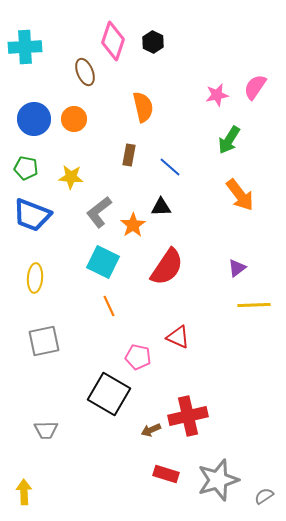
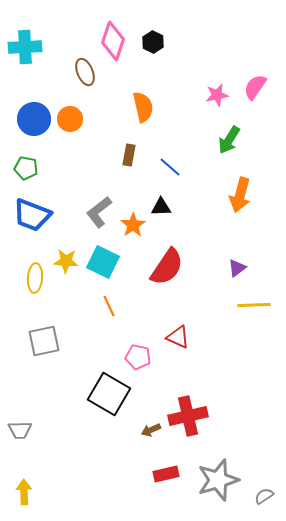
orange circle: moved 4 px left
yellow star: moved 5 px left, 84 px down
orange arrow: rotated 52 degrees clockwise
gray trapezoid: moved 26 px left
red rectangle: rotated 30 degrees counterclockwise
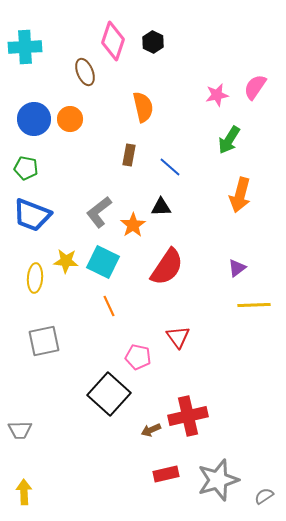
red triangle: rotated 30 degrees clockwise
black square: rotated 12 degrees clockwise
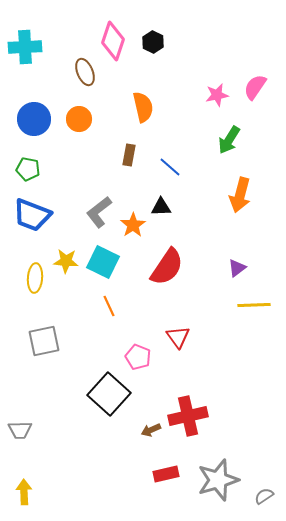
orange circle: moved 9 px right
green pentagon: moved 2 px right, 1 px down
pink pentagon: rotated 10 degrees clockwise
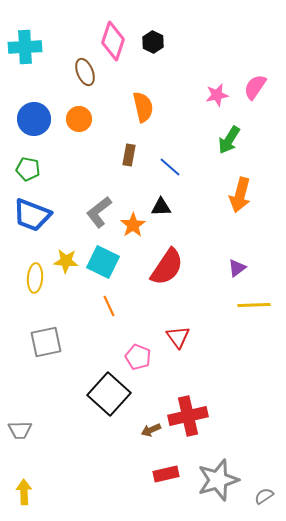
gray square: moved 2 px right, 1 px down
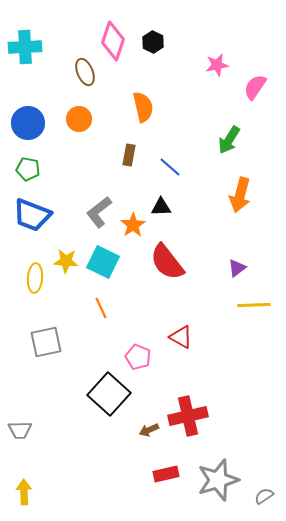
pink star: moved 30 px up
blue circle: moved 6 px left, 4 px down
red semicircle: moved 5 px up; rotated 108 degrees clockwise
orange line: moved 8 px left, 2 px down
red triangle: moved 3 px right; rotated 25 degrees counterclockwise
brown arrow: moved 2 px left
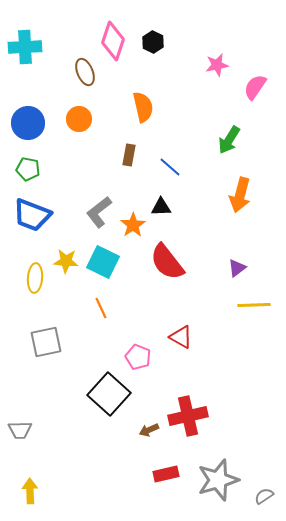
yellow arrow: moved 6 px right, 1 px up
